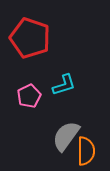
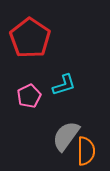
red pentagon: rotated 15 degrees clockwise
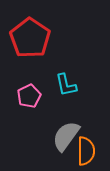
cyan L-shape: moved 2 px right; rotated 95 degrees clockwise
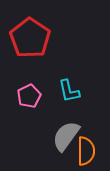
cyan L-shape: moved 3 px right, 6 px down
